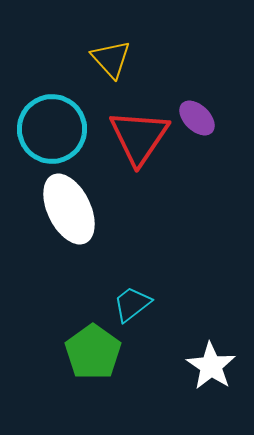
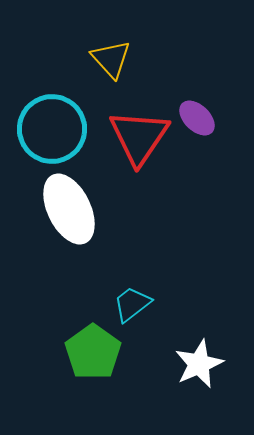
white star: moved 12 px left, 2 px up; rotated 15 degrees clockwise
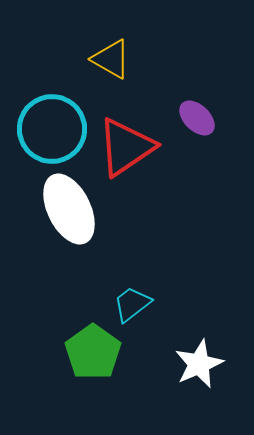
yellow triangle: rotated 18 degrees counterclockwise
red triangle: moved 13 px left, 10 px down; rotated 22 degrees clockwise
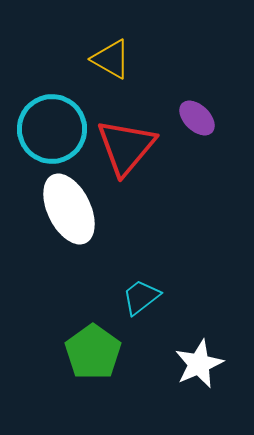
red triangle: rotated 16 degrees counterclockwise
cyan trapezoid: moved 9 px right, 7 px up
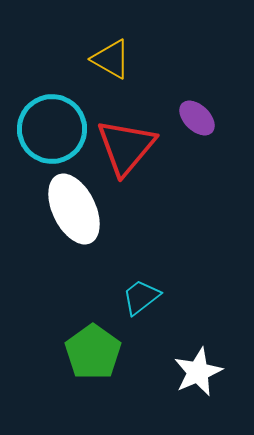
white ellipse: moved 5 px right
white star: moved 1 px left, 8 px down
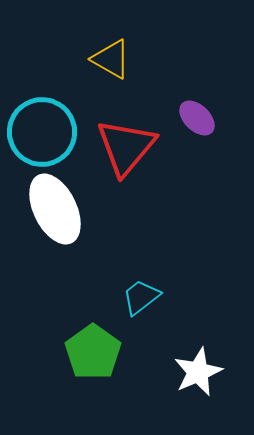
cyan circle: moved 10 px left, 3 px down
white ellipse: moved 19 px left
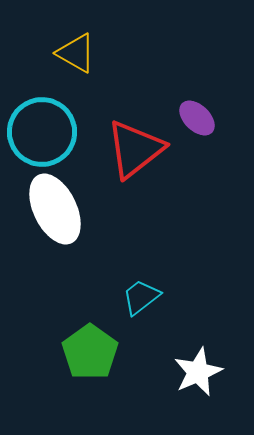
yellow triangle: moved 35 px left, 6 px up
red triangle: moved 9 px right, 2 px down; rotated 12 degrees clockwise
green pentagon: moved 3 px left
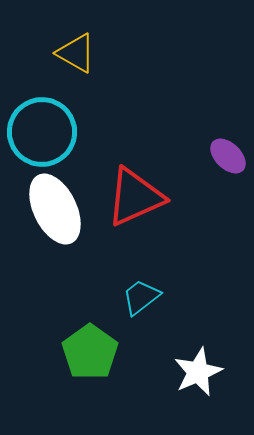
purple ellipse: moved 31 px right, 38 px down
red triangle: moved 48 px down; rotated 14 degrees clockwise
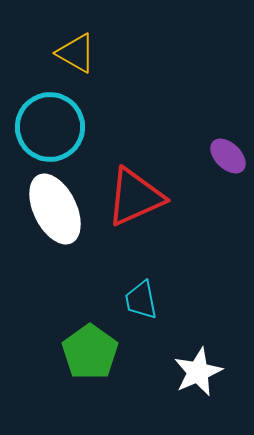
cyan circle: moved 8 px right, 5 px up
cyan trapezoid: moved 3 px down; rotated 63 degrees counterclockwise
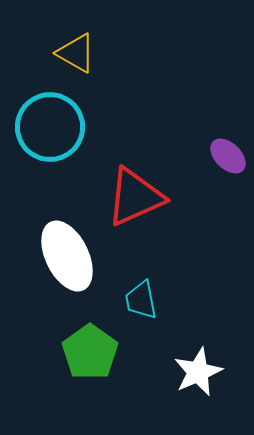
white ellipse: moved 12 px right, 47 px down
